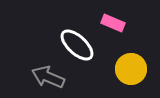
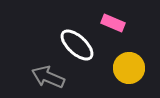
yellow circle: moved 2 px left, 1 px up
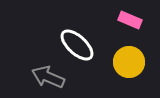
pink rectangle: moved 17 px right, 3 px up
yellow circle: moved 6 px up
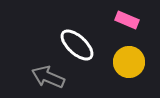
pink rectangle: moved 3 px left
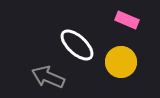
yellow circle: moved 8 px left
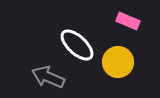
pink rectangle: moved 1 px right, 1 px down
yellow circle: moved 3 px left
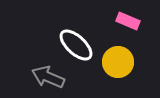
white ellipse: moved 1 px left
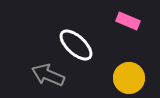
yellow circle: moved 11 px right, 16 px down
gray arrow: moved 2 px up
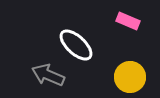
yellow circle: moved 1 px right, 1 px up
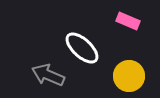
white ellipse: moved 6 px right, 3 px down
yellow circle: moved 1 px left, 1 px up
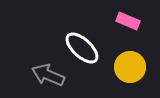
yellow circle: moved 1 px right, 9 px up
